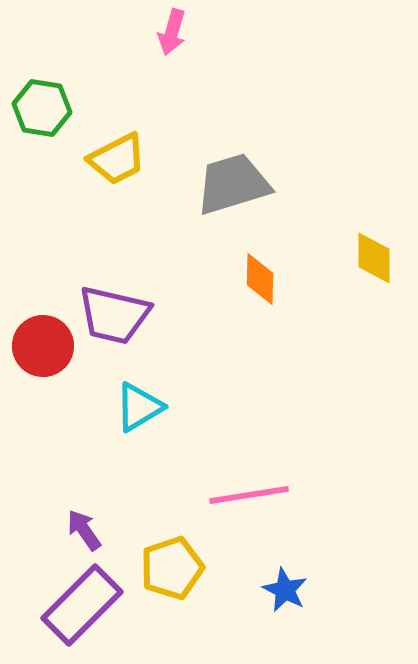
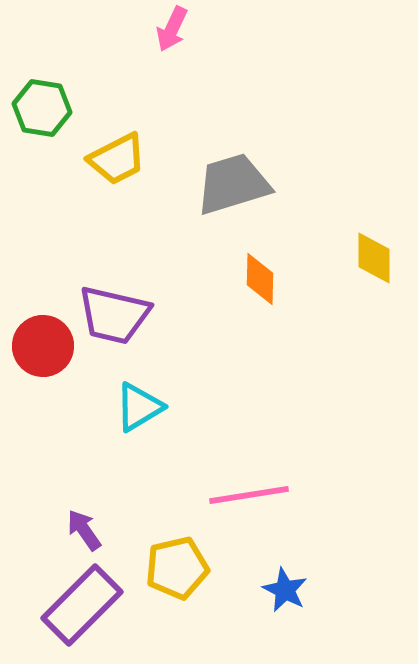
pink arrow: moved 3 px up; rotated 9 degrees clockwise
yellow pentagon: moved 5 px right; rotated 6 degrees clockwise
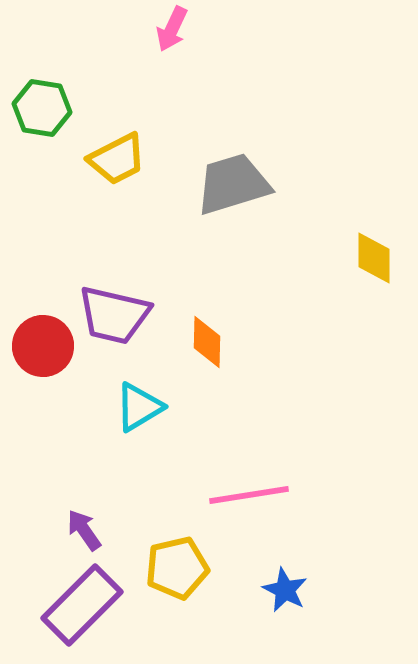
orange diamond: moved 53 px left, 63 px down
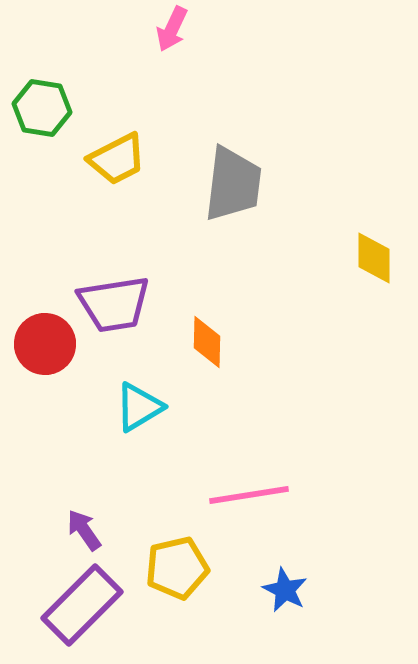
gray trapezoid: rotated 114 degrees clockwise
purple trapezoid: moved 11 px up; rotated 22 degrees counterclockwise
red circle: moved 2 px right, 2 px up
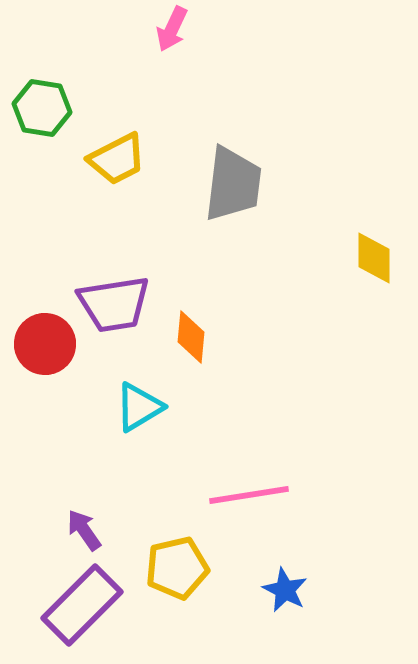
orange diamond: moved 16 px left, 5 px up; rotated 4 degrees clockwise
